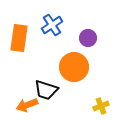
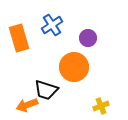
orange rectangle: rotated 24 degrees counterclockwise
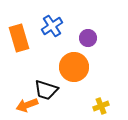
blue cross: moved 1 px down
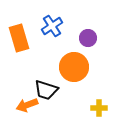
yellow cross: moved 2 px left, 2 px down; rotated 21 degrees clockwise
